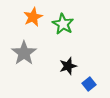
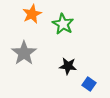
orange star: moved 1 px left, 3 px up
black star: rotated 24 degrees clockwise
blue square: rotated 16 degrees counterclockwise
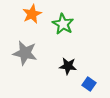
gray star: moved 1 px right; rotated 25 degrees counterclockwise
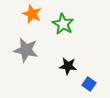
orange star: rotated 24 degrees counterclockwise
gray star: moved 1 px right, 3 px up
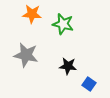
orange star: rotated 18 degrees counterclockwise
green star: rotated 15 degrees counterclockwise
gray star: moved 5 px down
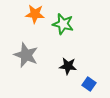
orange star: moved 3 px right
gray star: rotated 10 degrees clockwise
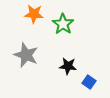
orange star: moved 1 px left
green star: rotated 20 degrees clockwise
blue square: moved 2 px up
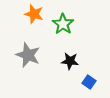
orange star: rotated 12 degrees clockwise
gray star: moved 2 px right
black star: moved 2 px right, 5 px up
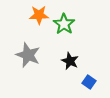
orange star: moved 5 px right, 1 px down; rotated 18 degrees counterclockwise
green star: moved 1 px right
black star: rotated 18 degrees clockwise
